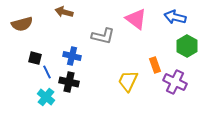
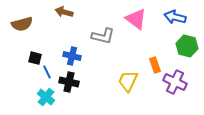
green hexagon: rotated 15 degrees counterclockwise
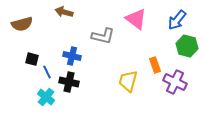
blue arrow: moved 2 px right, 3 px down; rotated 65 degrees counterclockwise
black square: moved 3 px left, 1 px down
yellow trapezoid: rotated 10 degrees counterclockwise
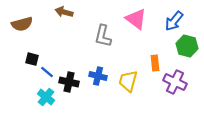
blue arrow: moved 3 px left, 1 px down
gray L-shape: rotated 90 degrees clockwise
blue cross: moved 26 px right, 20 px down
orange rectangle: moved 2 px up; rotated 14 degrees clockwise
blue line: rotated 24 degrees counterclockwise
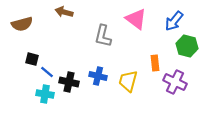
cyan cross: moved 1 px left, 3 px up; rotated 30 degrees counterclockwise
